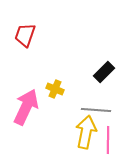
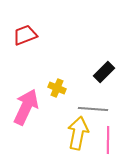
red trapezoid: rotated 50 degrees clockwise
yellow cross: moved 2 px right, 1 px up
gray line: moved 3 px left, 1 px up
yellow arrow: moved 8 px left, 1 px down
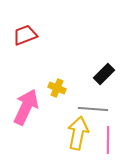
black rectangle: moved 2 px down
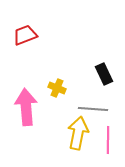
black rectangle: rotated 70 degrees counterclockwise
pink arrow: rotated 30 degrees counterclockwise
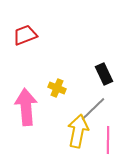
gray line: rotated 48 degrees counterclockwise
yellow arrow: moved 2 px up
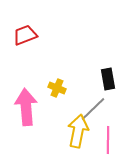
black rectangle: moved 4 px right, 5 px down; rotated 15 degrees clockwise
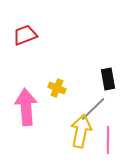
yellow arrow: moved 3 px right
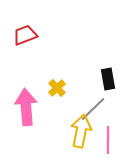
yellow cross: rotated 24 degrees clockwise
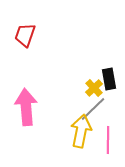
red trapezoid: rotated 50 degrees counterclockwise
black rectangle: moved 1 px right
yellow cross: moved 37 px right
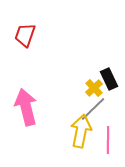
black rectangle: rotated 15 degrees counterclockwise
pink arrow: rotated 9 degrees counterclockwise
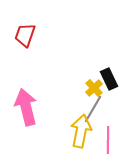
gray line: rotated 16 degrees counterclockwise
